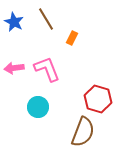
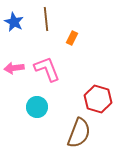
brown line: rotated 25 degrees clockwise
cyan circle: moved 1 px left
brown semicircle: moved 4 px left, 1 px down
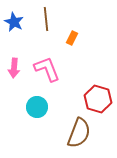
pink arrow: rotated 78 degrees counterclockwise
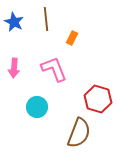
pink L-shape: moved 7 px right
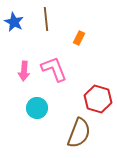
orange rectangle: moved 7 px right
pink arrow: moved 10 px right, 3 px down
cyan circle: moved 1 px down
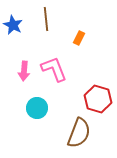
blue star: moved 1 px left, 3 px down
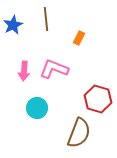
blue star: rotated 18 degrees clockwise
pink L-shape: rotated 48 degrees counterclockwise
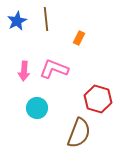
blue star: moved 4 px right, 4 px up
